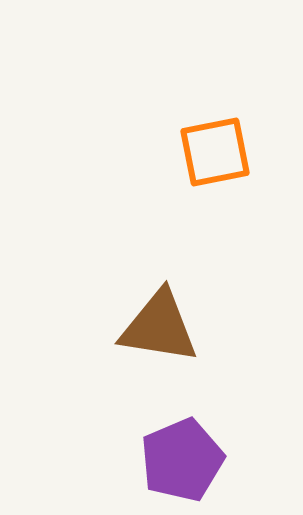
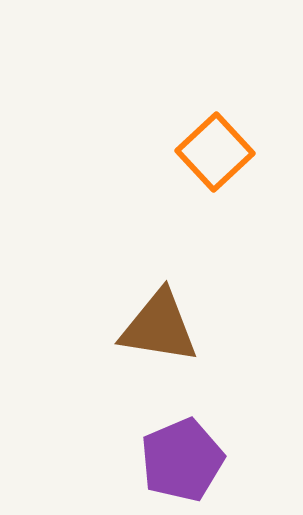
orange square: rotated 32 degrees counterclockwise
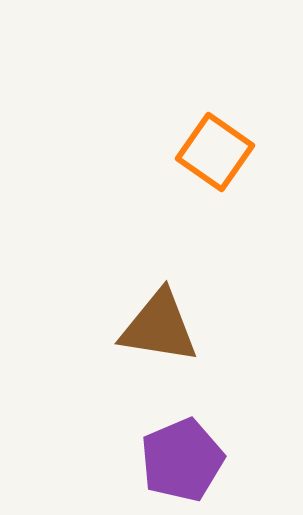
orange square: rotated 12 degrees counterclockwise
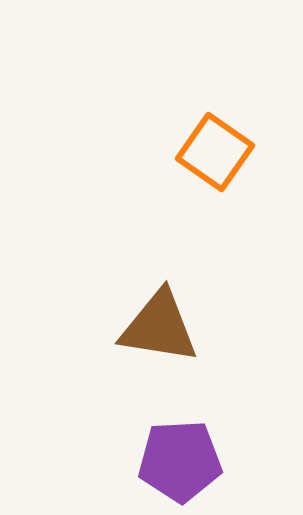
purple pentagon: moved 2 px left, 1 px down; rotated 20 degrees clockwise
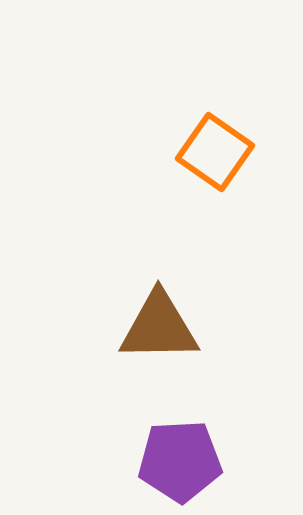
brown triangle: rotated 10 degrees counterclockwise
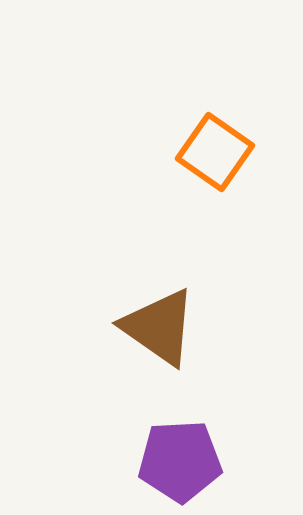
brown triangle: rotated 36 degrees clockwise
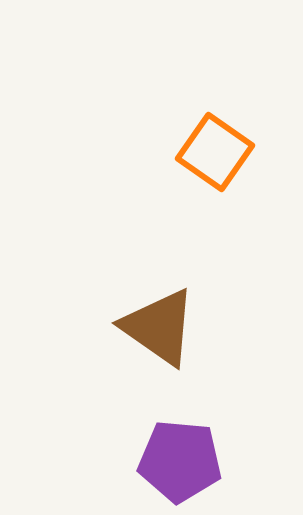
purple pentagon: rotated 8 degrees clockwise
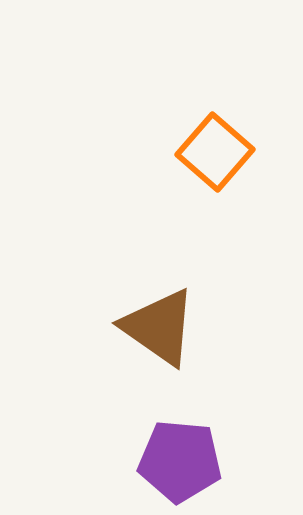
orange square: rotated 6 degrees clockwise
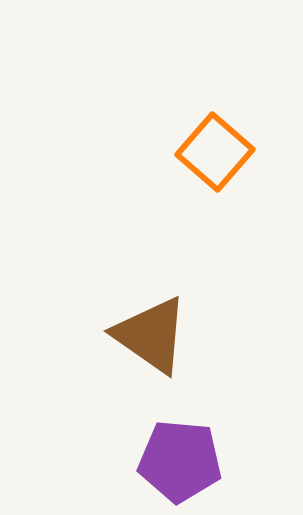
brown triangle: moved 8 px left, 8 px down
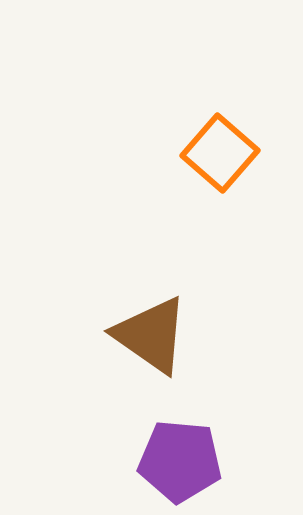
orange square: moved 5 px right, 1 px down
